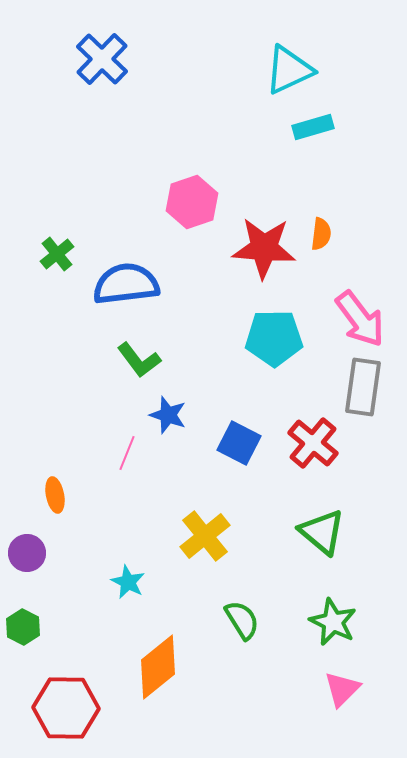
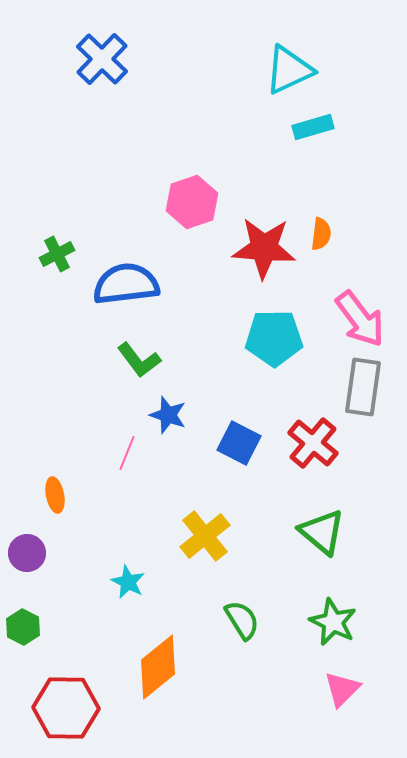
green cross: rotated 12 degrees clockwise
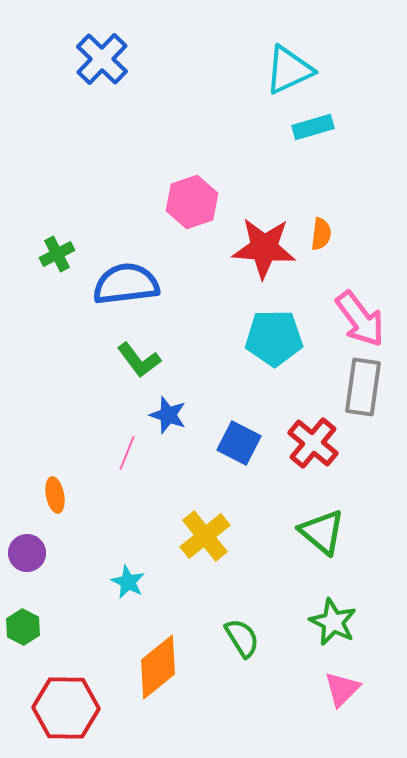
green semicircle: moved 18 px down
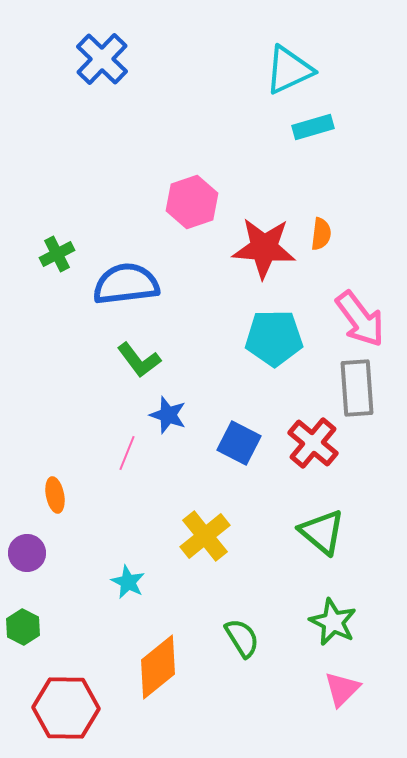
gray rectangle: moved 6 px left, 1 px down; rotated 12 degrees counterclockwise
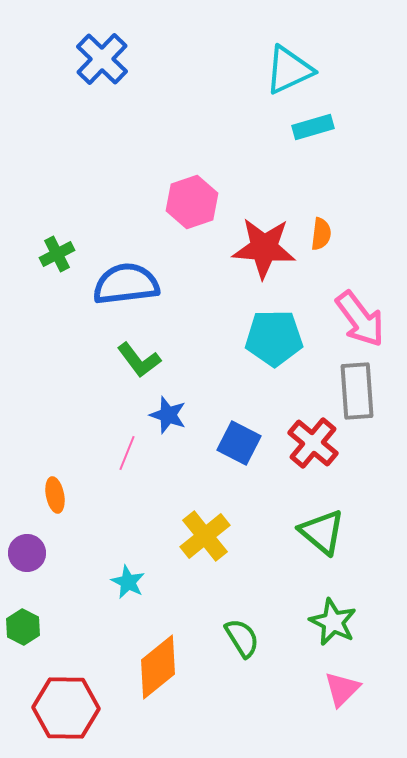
gray rectangle: moved 3 px down
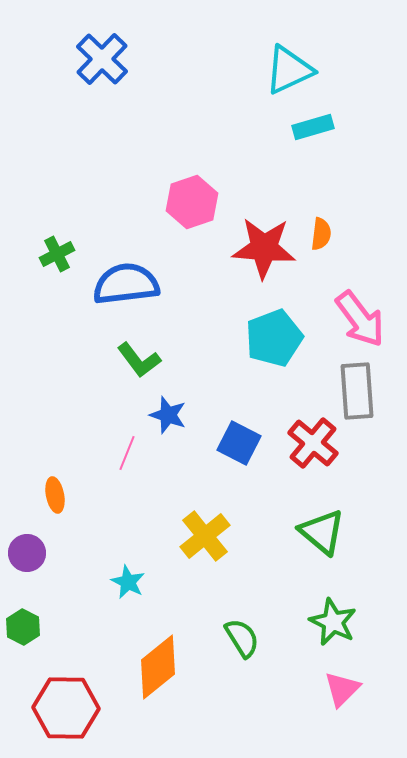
cyan pentagon: rotated 20 degrees counterclockwise
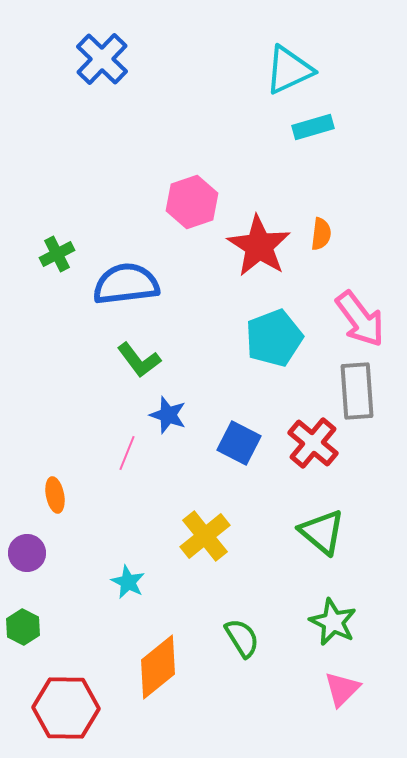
red star: moved 5 px left, 2 px up; rotated 28 degrees clockwise
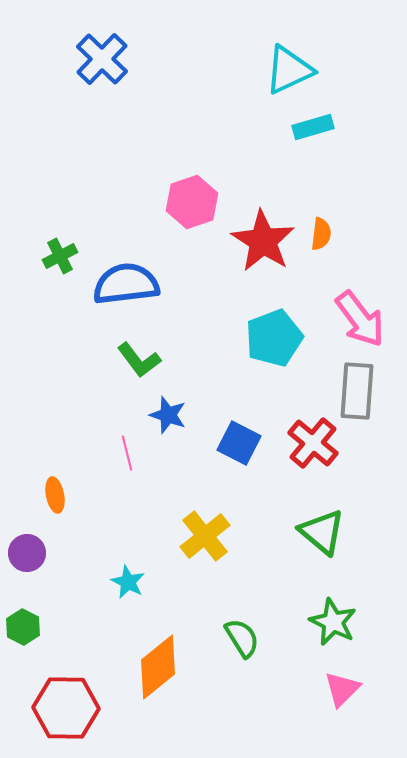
red star: moved 4 px right, 5 px up
green cross: moved 3 px right, 2 px down
gray rectangle: rotated 8 degrees clockwise
pink line: rotated 36 degrees counterclockwise
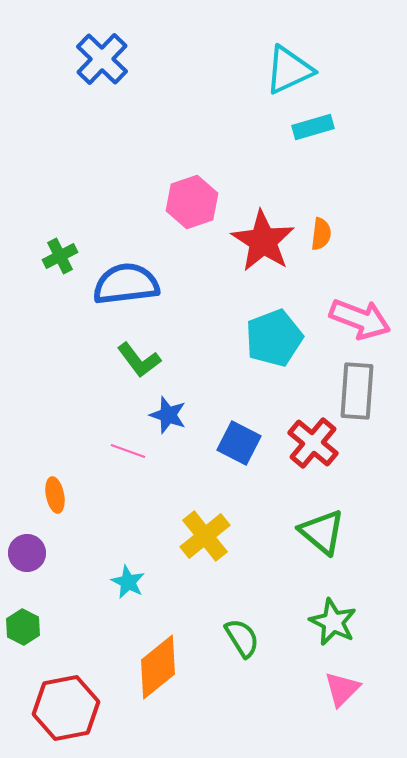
pink arrow: rotated 32 degrees counterclockwise
pink line: moved 1 px right, 2 px up; rotated 56 degrees counterclockwise
red hexagon: rotated 12 degrees counterclockwise
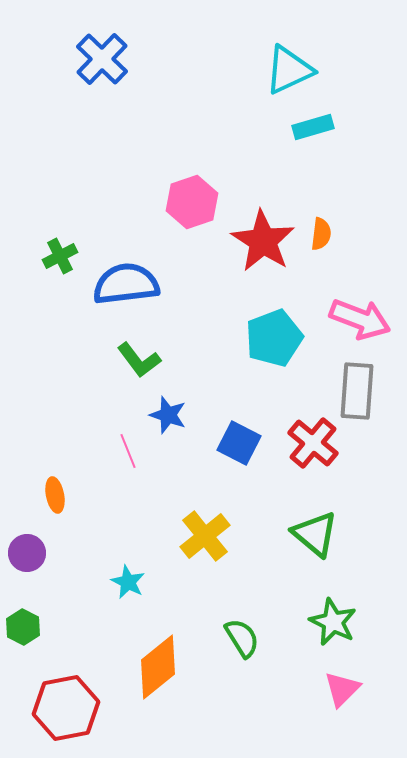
pink line: rotated 48 degrees clockwise
green triangle: moved 7 px left, 2 px down
